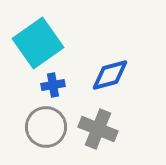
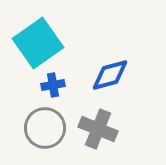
gray circle: moved 1 px left, 1 px down
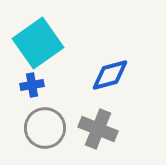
blue cross: moved 21 px left
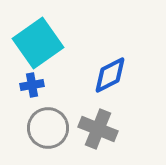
blue diamond: rotated 12 degrees counterclockwise
gray circle: moved 3 px right
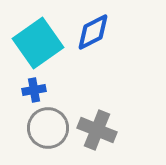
blue diamond: moved 17 px left, 43 px up
blue cross: moved 2 px right, 5 px down
gray cross: moved 1 px left, 1 px down
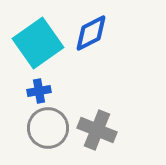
blue diamond: moved 2 px left, 1 px down
blue cross: moved 5 px right, 1 px down
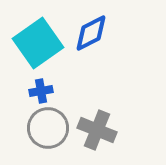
blue cross: moved 2 px right
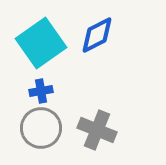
blue diamond: moved 6 px right, 2 px down
cyan square: moved 3 px right
gray circle: moved 7 px left
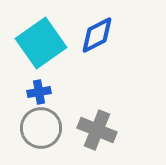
blue cross: moved 2 px left, 1 px down
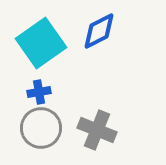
blue diamond: moved 2 px right, 4 px up
